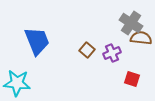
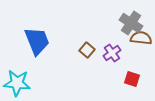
purple cross: rotated 12 degrees counterclockwise
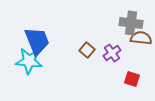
gray cross: rotated 25 degrees counterclockwise
cyan star: moved 12 px right, 22 px up
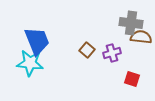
brown semicircle: moved 1 px up
purple cross: rotated 18 degrees clockwise
cyan star: moved 1 px right, 2 px down
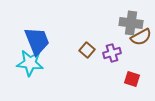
brown semicircle: rotated 145 degrees clockwise
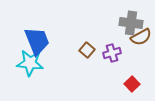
red square: moved 5 px down; rotated 28 degrees clockwise
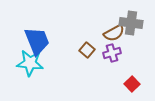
brown semicircle: moved 27 px left, 4 px up
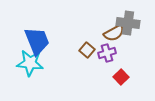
gray cross: moved 3 px left
purple cross: moved 5 px left
red square: moved 11 px left, 7 px up
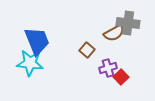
purple cross: moved 1 px right, 15 px down
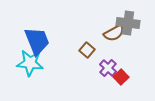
purple cross: rotated 30 degrees counterclockwise
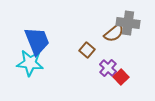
brown semicircle: rotated 10 degrees counterclockwise
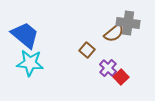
blue trapezoid: moved 12 px left, 6 px up; rotated 28 degrees counterclockwise
